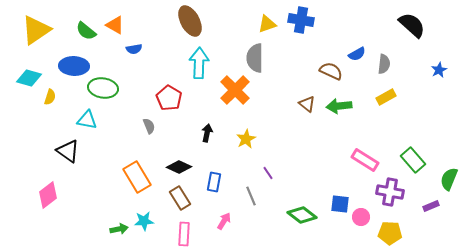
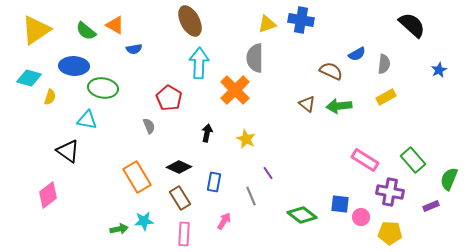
yellow star at (246, 139): rotated 18 degrees counterclockwise
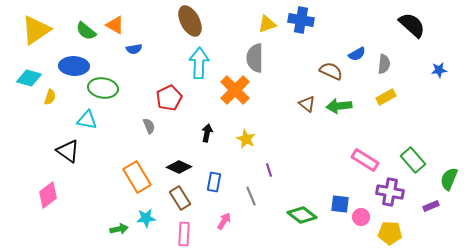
blue star at (439, 70): rotated 21 degrees clockwise
red pentagon at (169, 98): rotated 15 degrees clockwise
purple line at (268, 173): moved 1 px right, 3 px up; rotated 16 degrees clockwise
cyan star at (144, 221): moved 2 px right, 3 px up
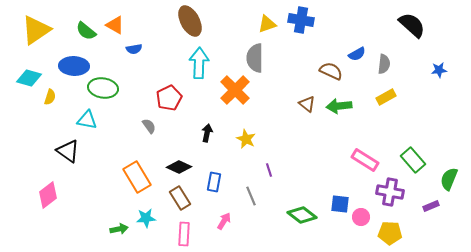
gray semicircle at (149, 126): rotated 14 degrees counterclockwise
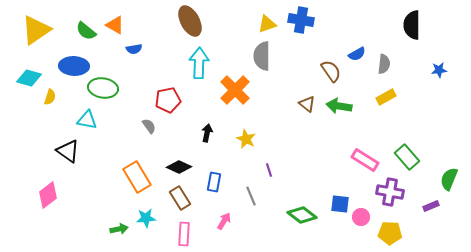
black semicircle at (412, 25): rotated 132 degrees counterclockwise
gray semicircle at (255, 58): moved 7 px right, 2 px up
brown semicircle at (331, 71): rotated 30 degrees clockwise
red pentagon at (169, 98): moved 1 px left, 2 px down; rotated 15 degrees clockwise
green arrow at (339, 106): rotated 15 degrees clockwise
green rectangle at (413, 160): moved 6 px left, 3 px up
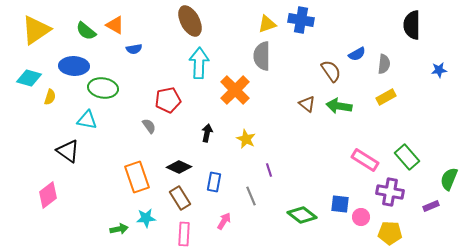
orange rectangle at (137, 177): rotated 12 degrees clockwise
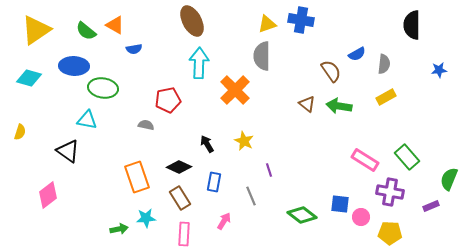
brown ellipse at (190, 21): moved 2 px right
yellow semicircle at (50, 97): moved 30 px left, 35 px down
gray semicircle at (149, 126): moved 3 px left, 1 px up; rotated 42 degrees counterclockwise
black arrow at (207, 133): moved 11 px down; rotated 42 degrees counterclockwise
yellow star at (246, 139): moved 2 px left, 2 px down
